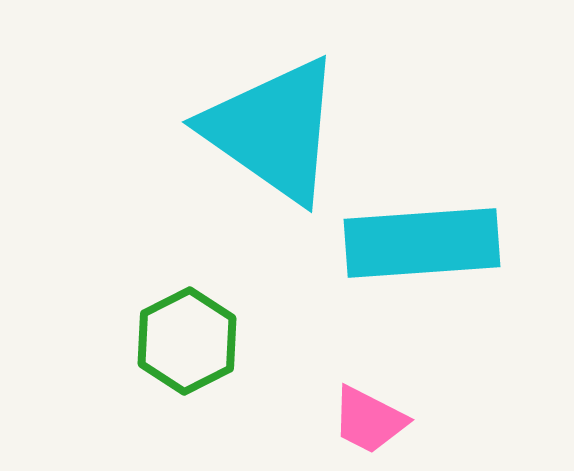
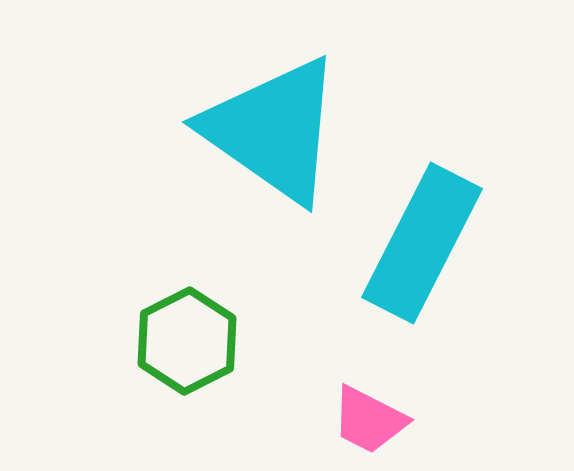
cyan rectangle: rotated 59 degrees counterclockwise
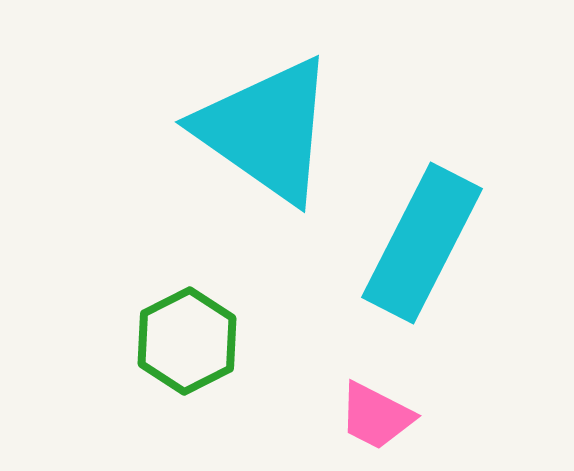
cyan triangle: moved 7 px left
pink trapezoid: moved 7 px right, 4 px up
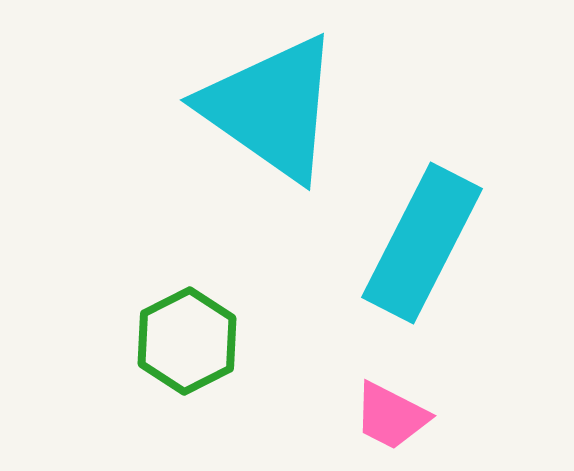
cyan triangle: moved 5 px right, 22 px up
pink trapezoid: moved 15 px right
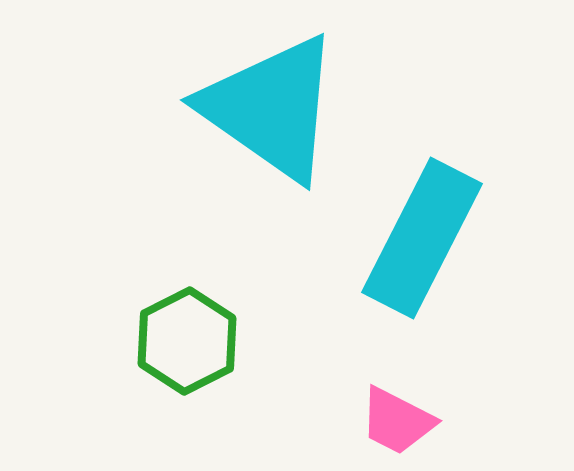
cyan rectangle: moved 5 px up
pink trapezoid: moved 6 px right, 5 px down
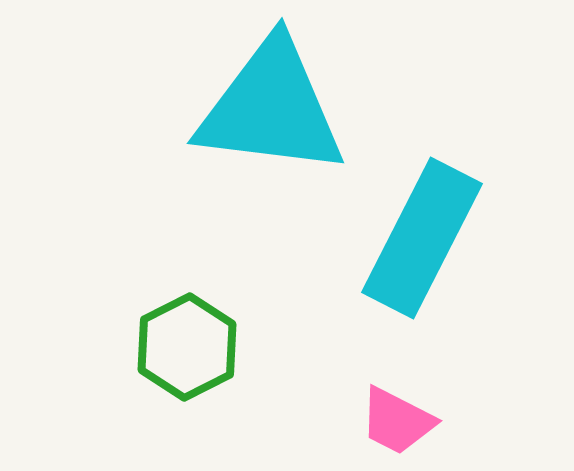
cyan triangle: rotated 28 degrees counterclockwise
green hexagon: moved 6 px down
